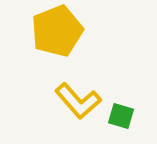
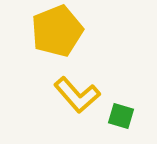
yellow L-shape: moved 1 px left, 6 px up
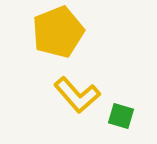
yellow pentagon: moved 1 px right, 1 px down
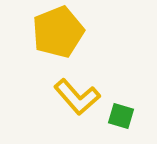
yellow L-shape: moved 2 px down
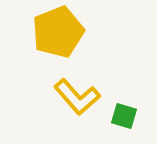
green square: moved 3 px right
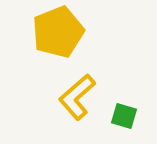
yellow L-shape: rotated 90 degrees clockwise
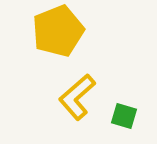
yellow pentagon: moved 1 px up
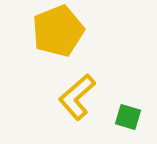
green square: moved 4 px right, 1 px down
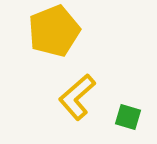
yellow pentagon: moved 4 px left
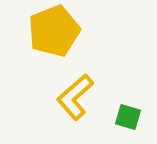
yellow L-shape: moved 2 px left
